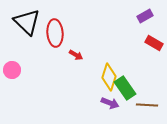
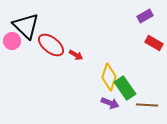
black triangle: moved 1 px left, 4 px down
red ellipse: moved 4 px left, 12 px down; rotated 48 degrees counterclockwise
pink circle: moved 29 px up
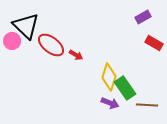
purple rectangle: moved 2 px left, 1 px down
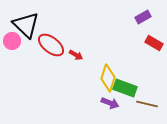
black triangle: moved 1 px up
yellow diamond: moved 1 px left, 1 px down
green rectangle: rotated 35 degrees counterclockwise
brown line: moved 1 px up; rotated 10 degrees clockwise
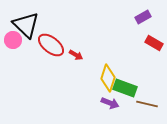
pink circle: moved 1 px right, 1 px up
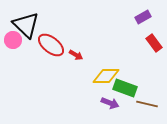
red rectangle: rotated 24 degrees clockwise
yellow diamond: moved 2 px left, 2 px up; rotated 72 degrees clockwise
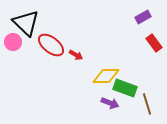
black triangle: moved 2 px up
pink circle: moved 2 px down
brown line: rotated 60 degrees clockwise
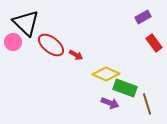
yellow diamond: moved 2 px up; rotated 24 degrees clockwise
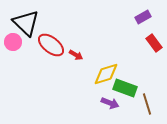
yellow diamond: rotated 40 degrees counterclockwise
